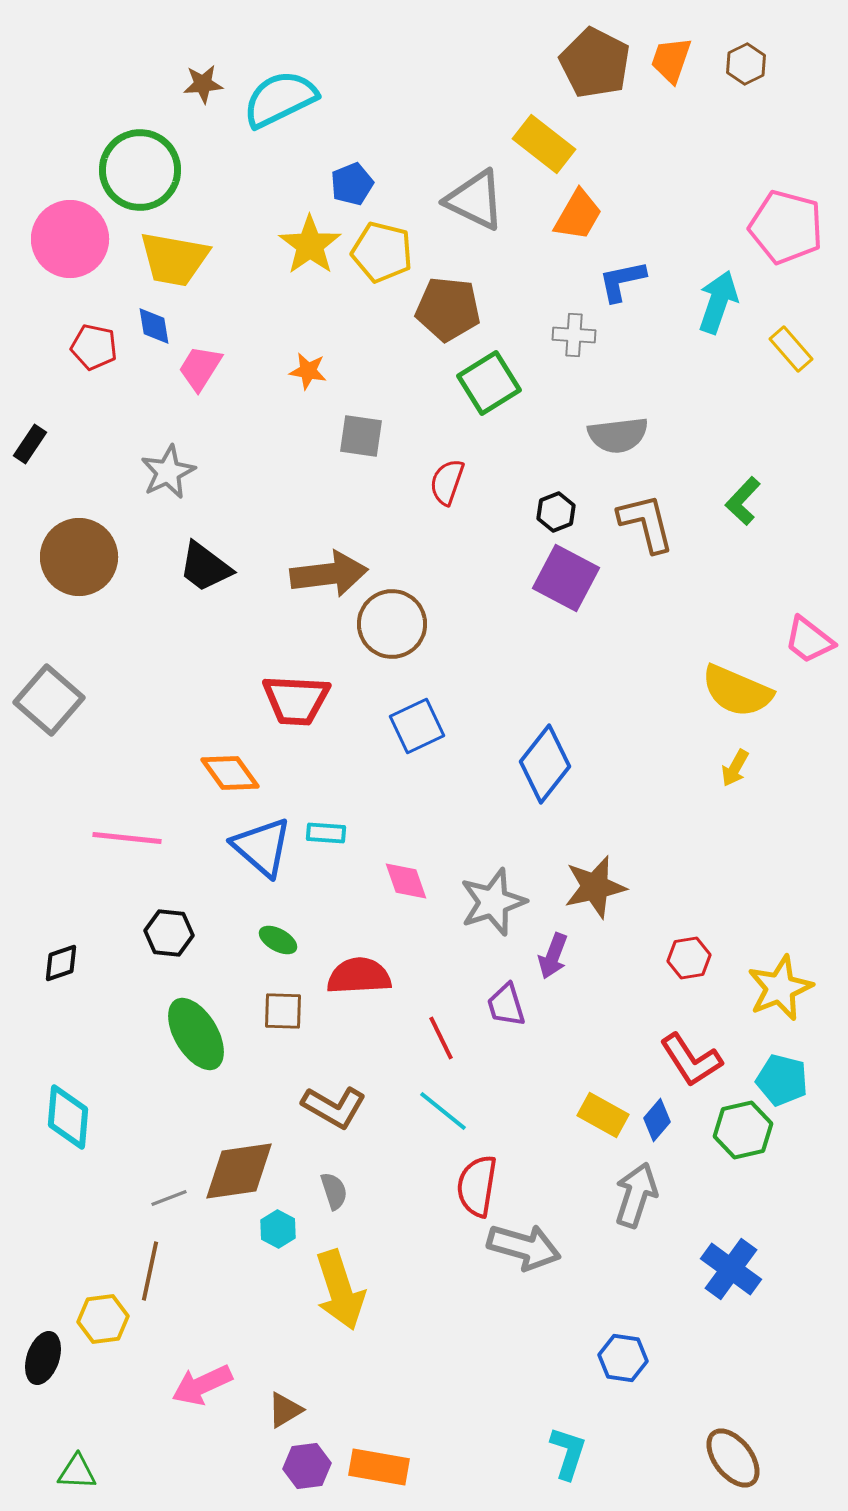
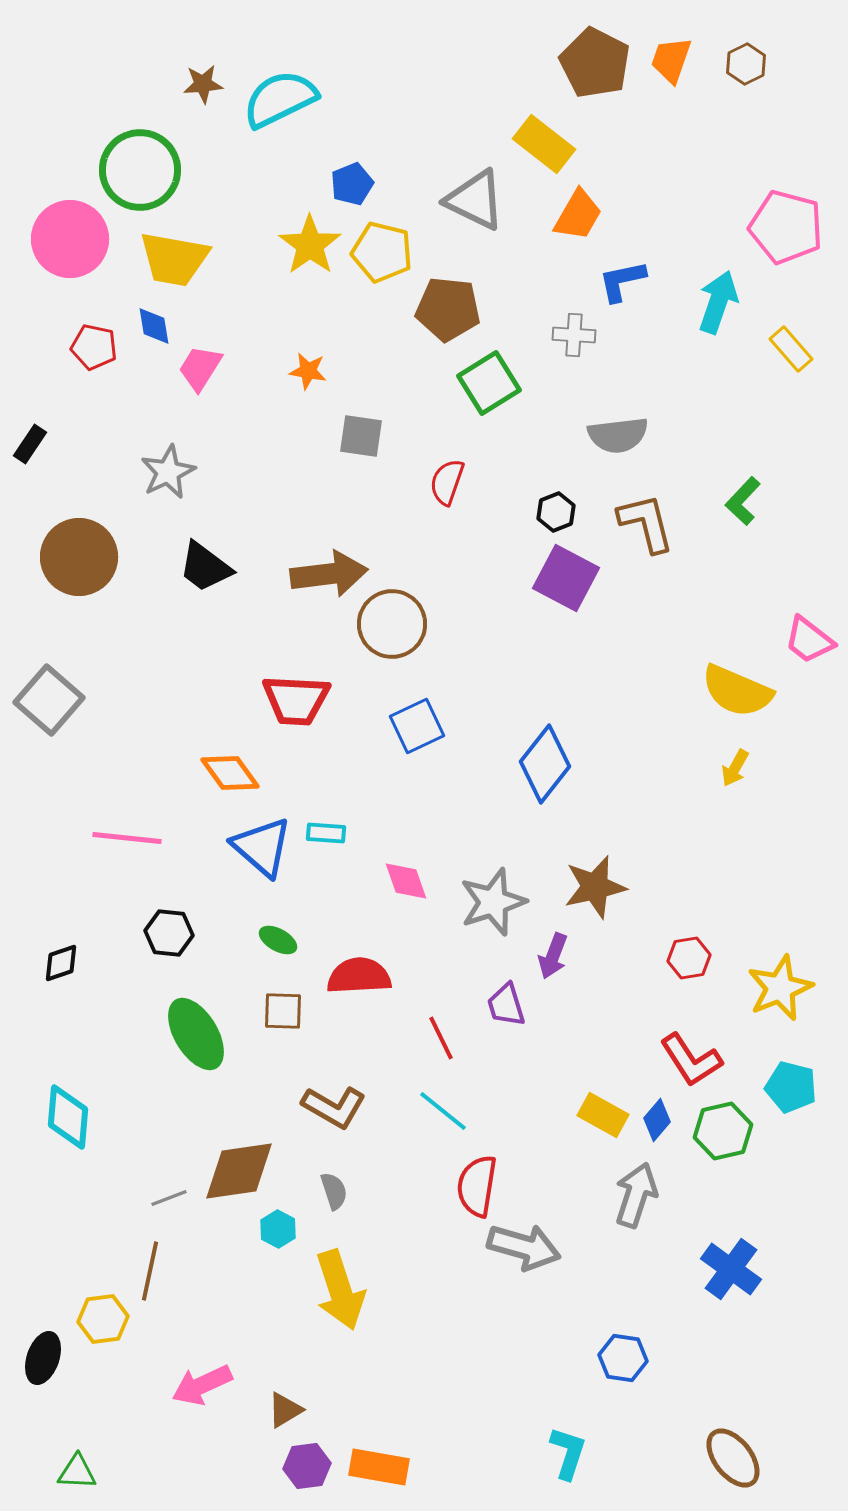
cyan pentagon at (782, 1080): moved 9 px right, 7 px down
green hexagon at (743, 1130): moved 20 px left, 1 px down
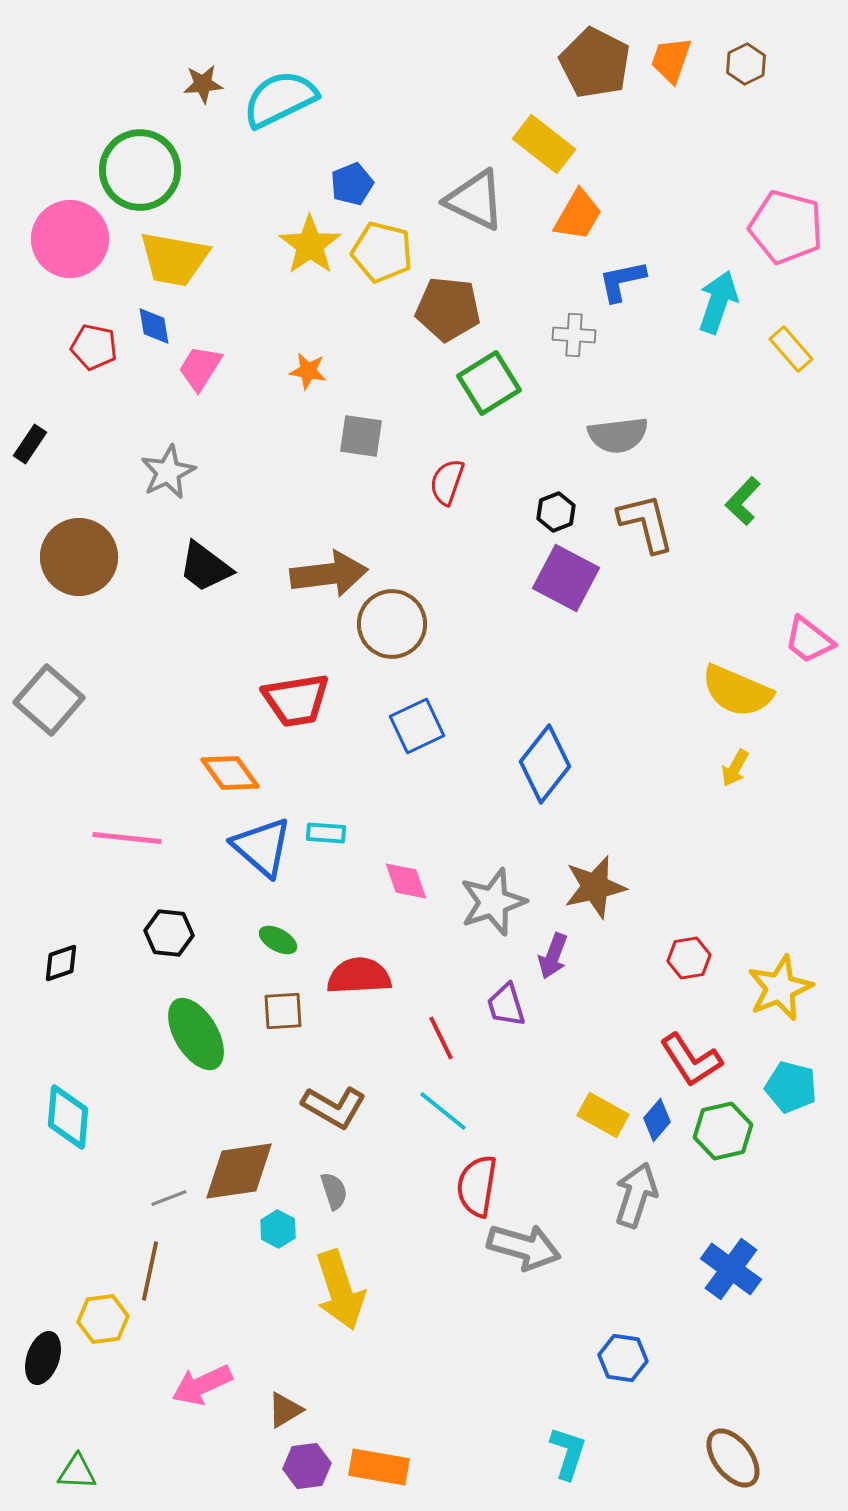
red trapezoid at (296, 700): rotated 12 degrees counterclockwise
brown square at (283, 1011): rotated 6 degrees counterclockwise
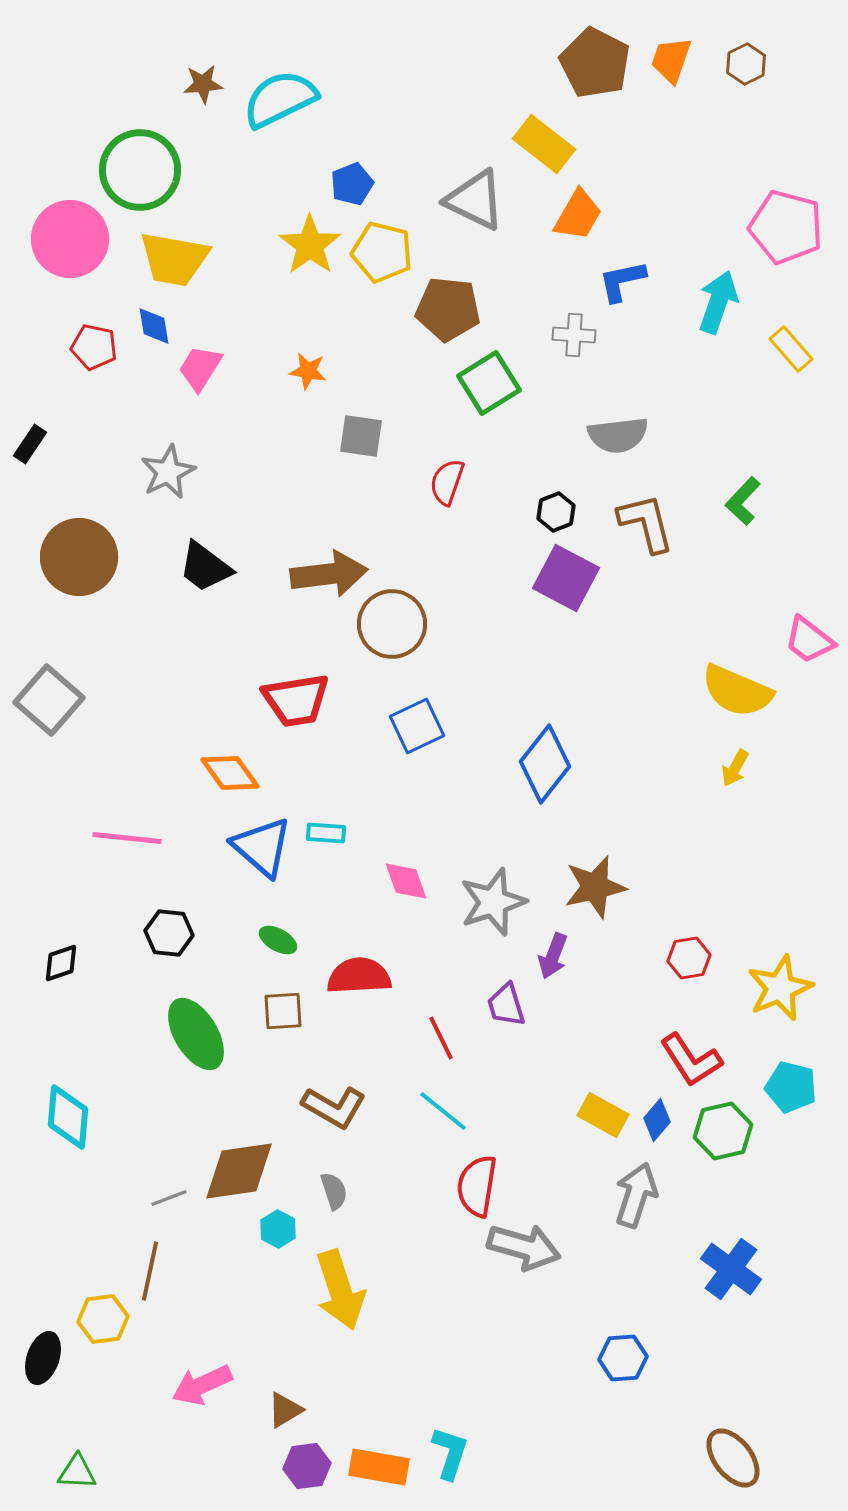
blue hexagon at (623, 1358): rotated 12 degrees counterclockwise
cyan L-shape at (568, 1453): moved 118 px left
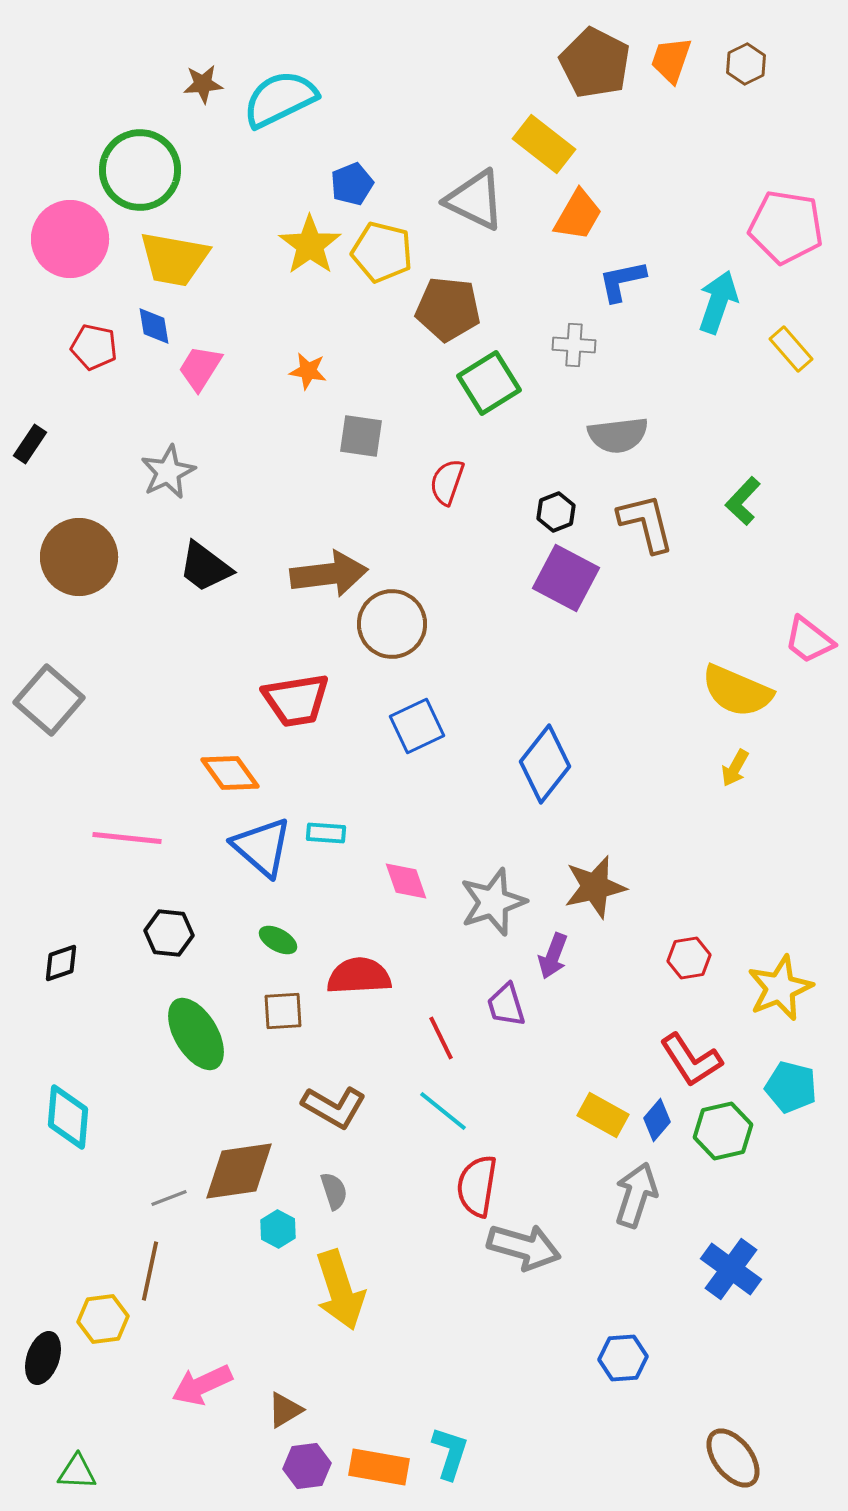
pink pentagon at (786, 227): rotated 6 degrees counterclockwise
gray cross at (574, 335): moved 10 px down
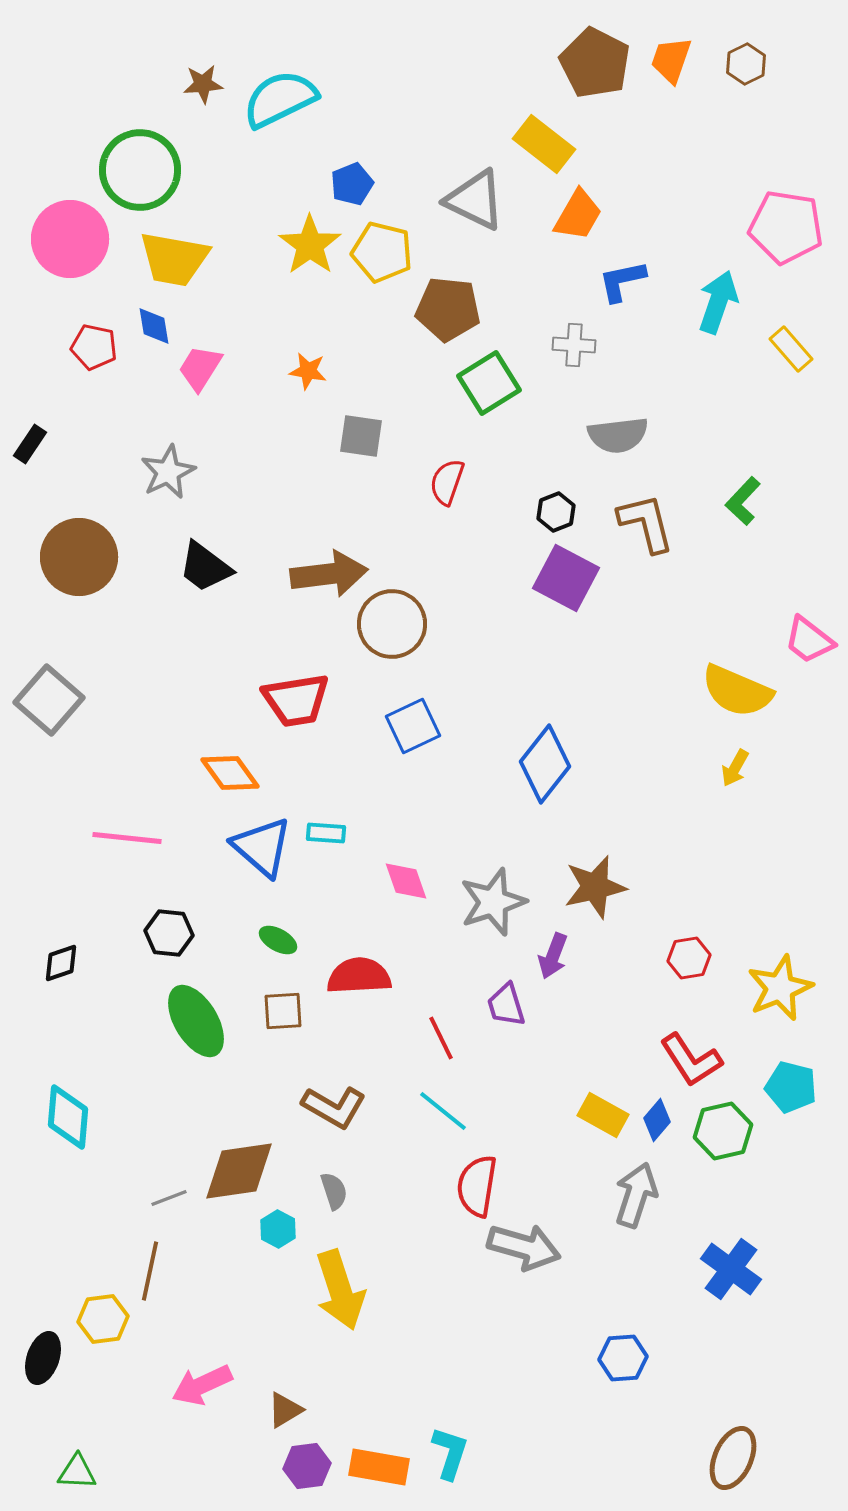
blue square at (417, 726): moved 4 px left
green ellipse at (196, 1034): moved 13 px up
brown ellipse at (733, 1458): rotated 62 degrees clockwise
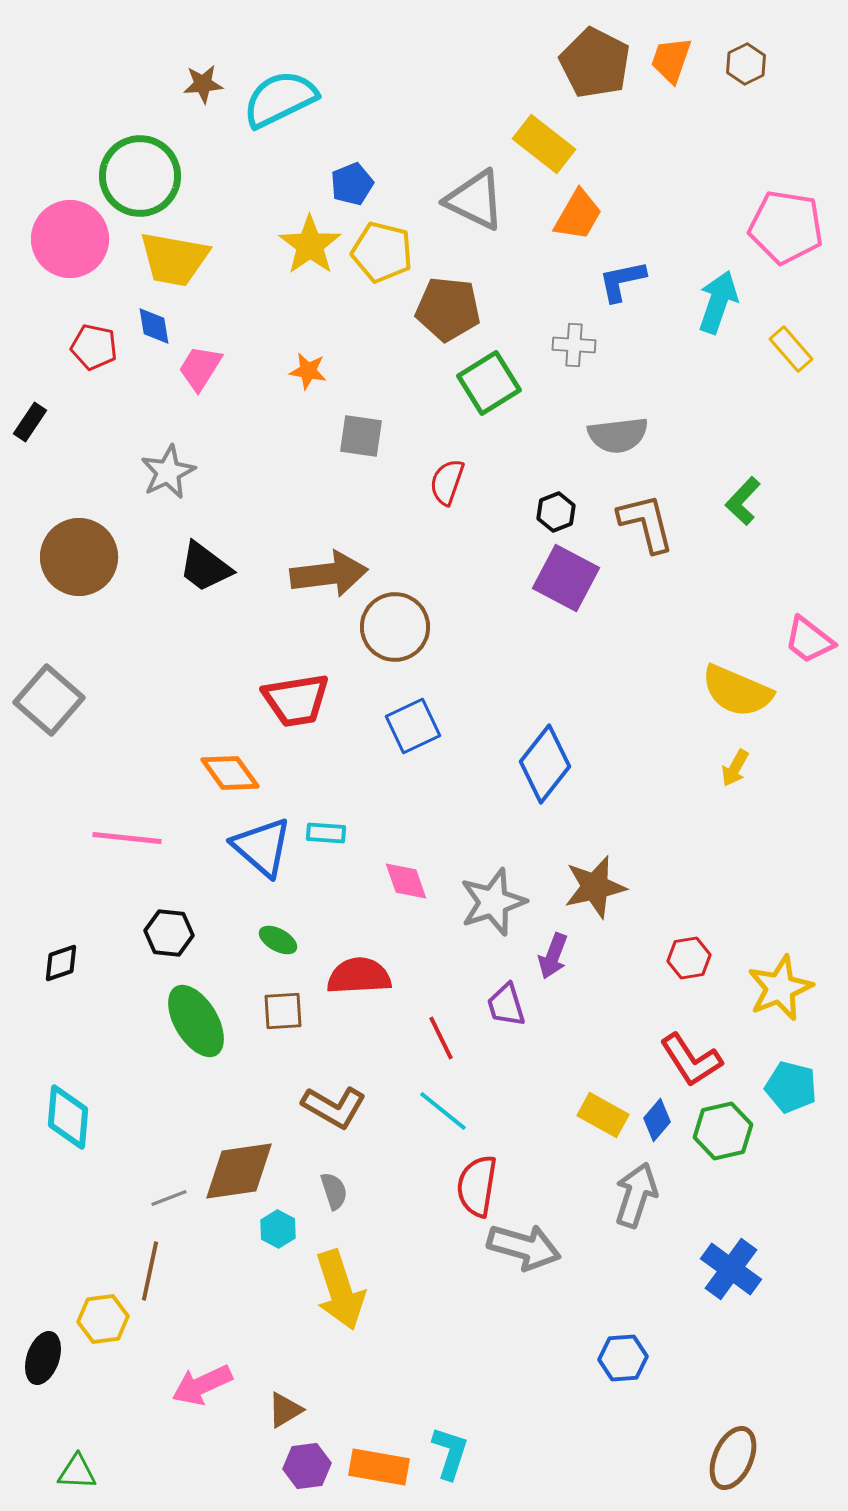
green circle at (140, 170): moved 6 px down
black rectangle at (30, 444): moved 22 px up
brown circle at (392, 624): moved 3 px right, 3 px down
